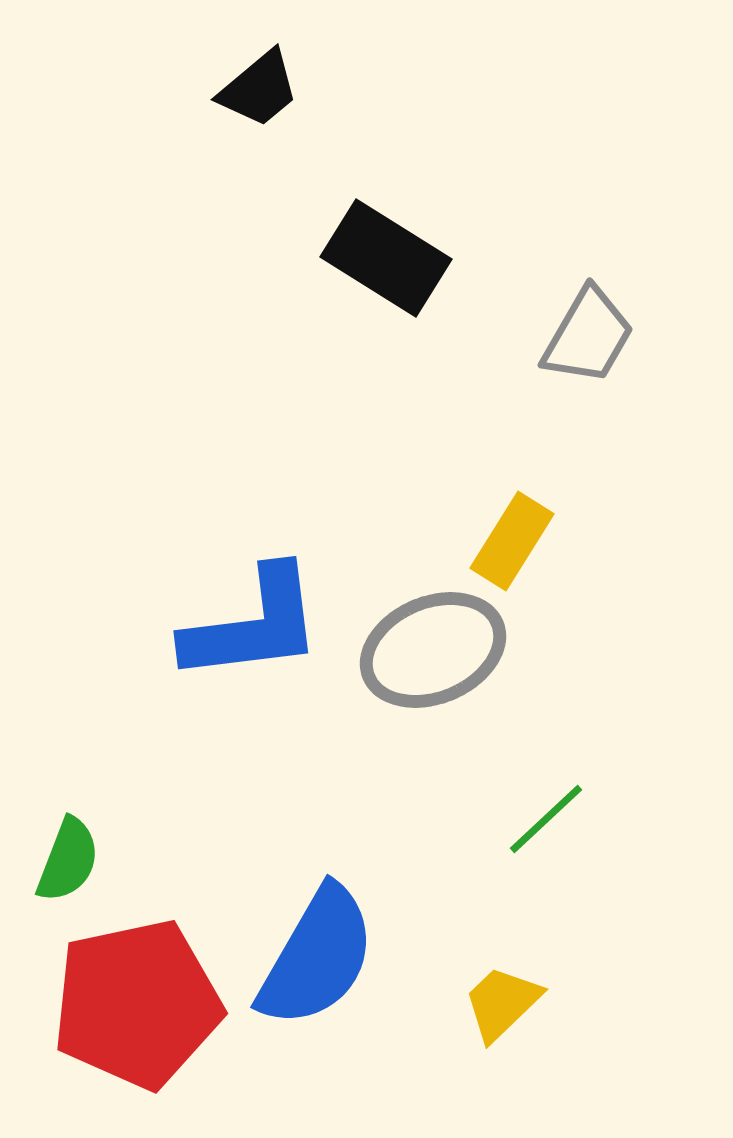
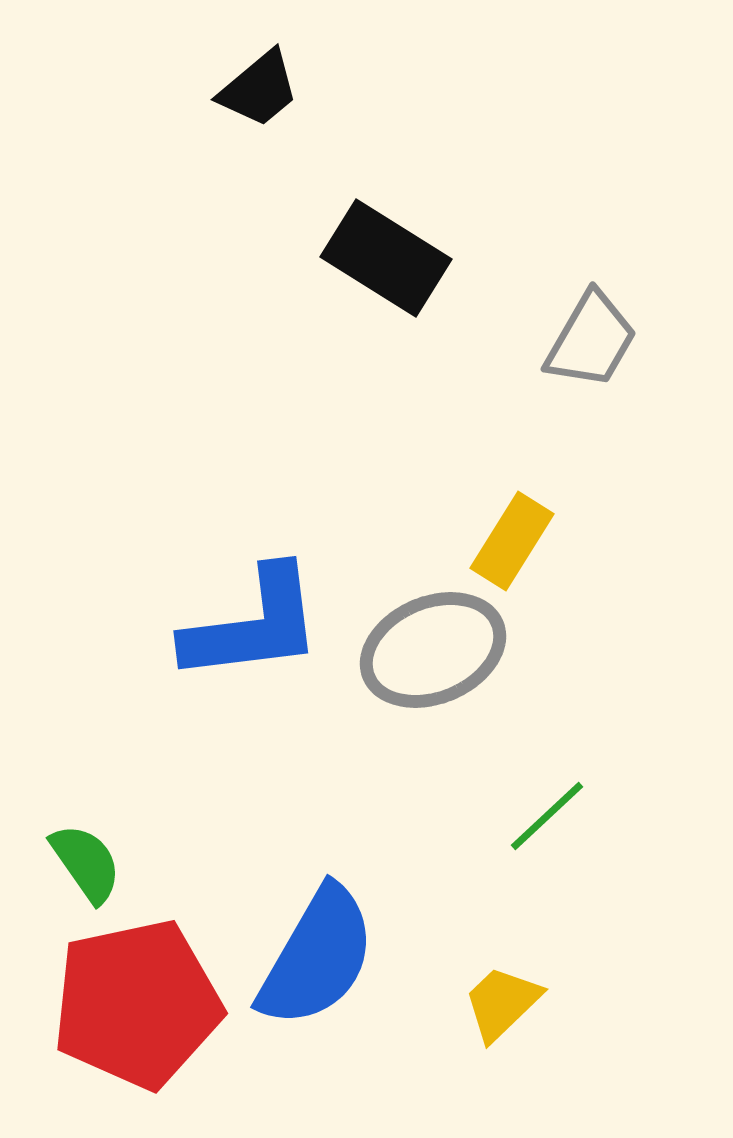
gray trapezoid: moved 3 px right, 4 px down
green line: moved 1 px right, 3 px up
green semicircle: moved 18 px right, 3 px down; rotated 56 degrees counterclockwise
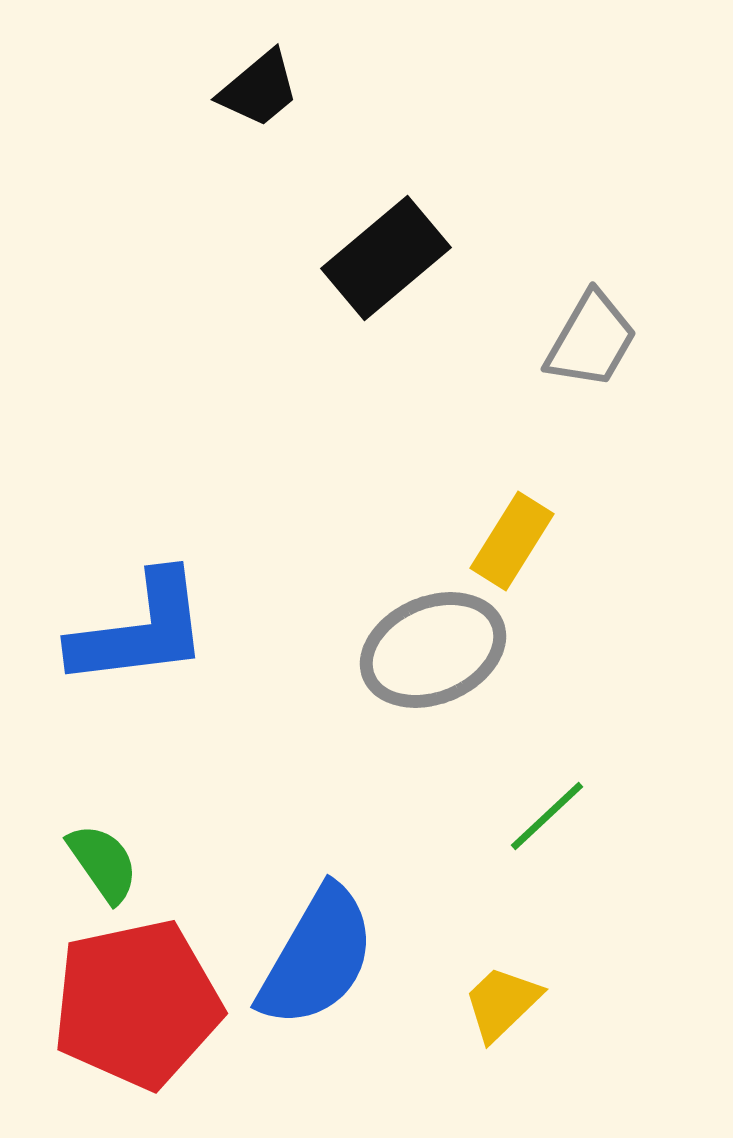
black rectangle: rotated 72 degrees counterclockwise
blue L-shape: moved 113 px left, 5 px down
green semicircle: moved 17 px right
